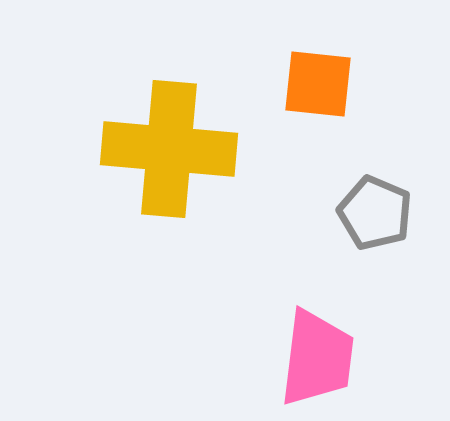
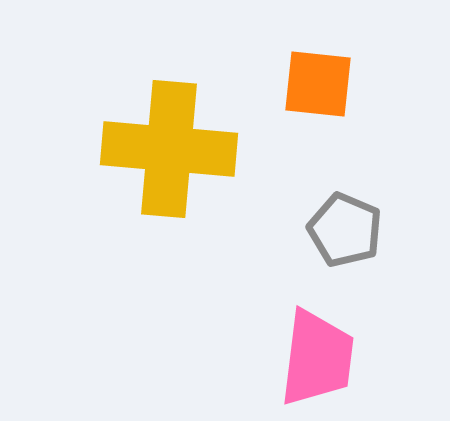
gray pentagon: moved 30 px left, 17 px down
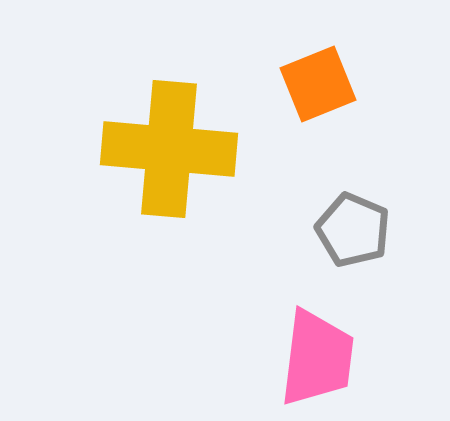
orange square: rotated 28 degrees counterclockwise
gray pentagon: moved 8 px right
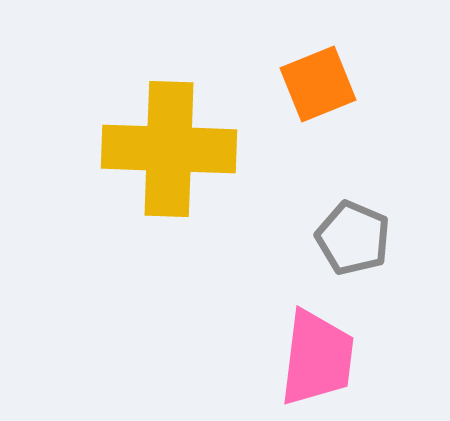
yellow cross: rotated 3 degrees counterclockwise
gray pentagon: moved 8 px down
